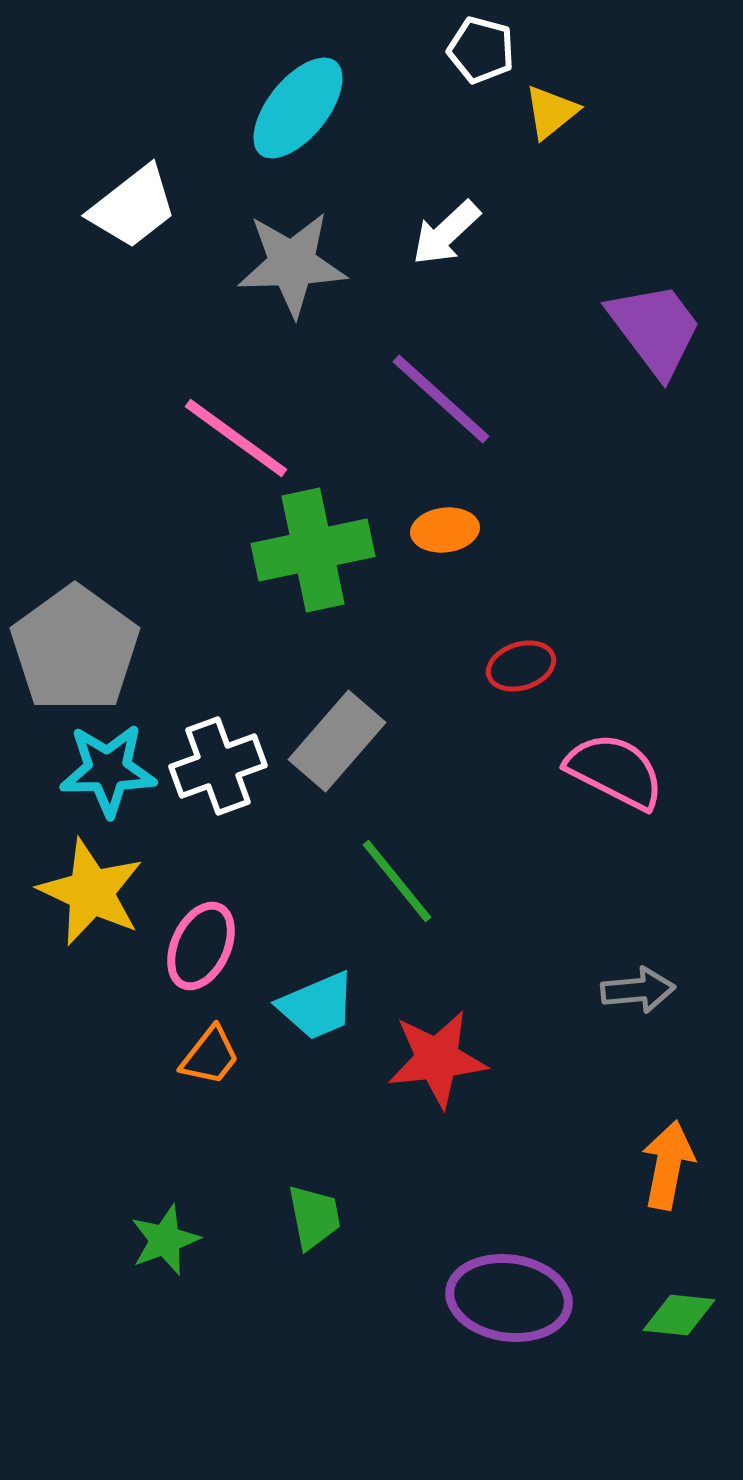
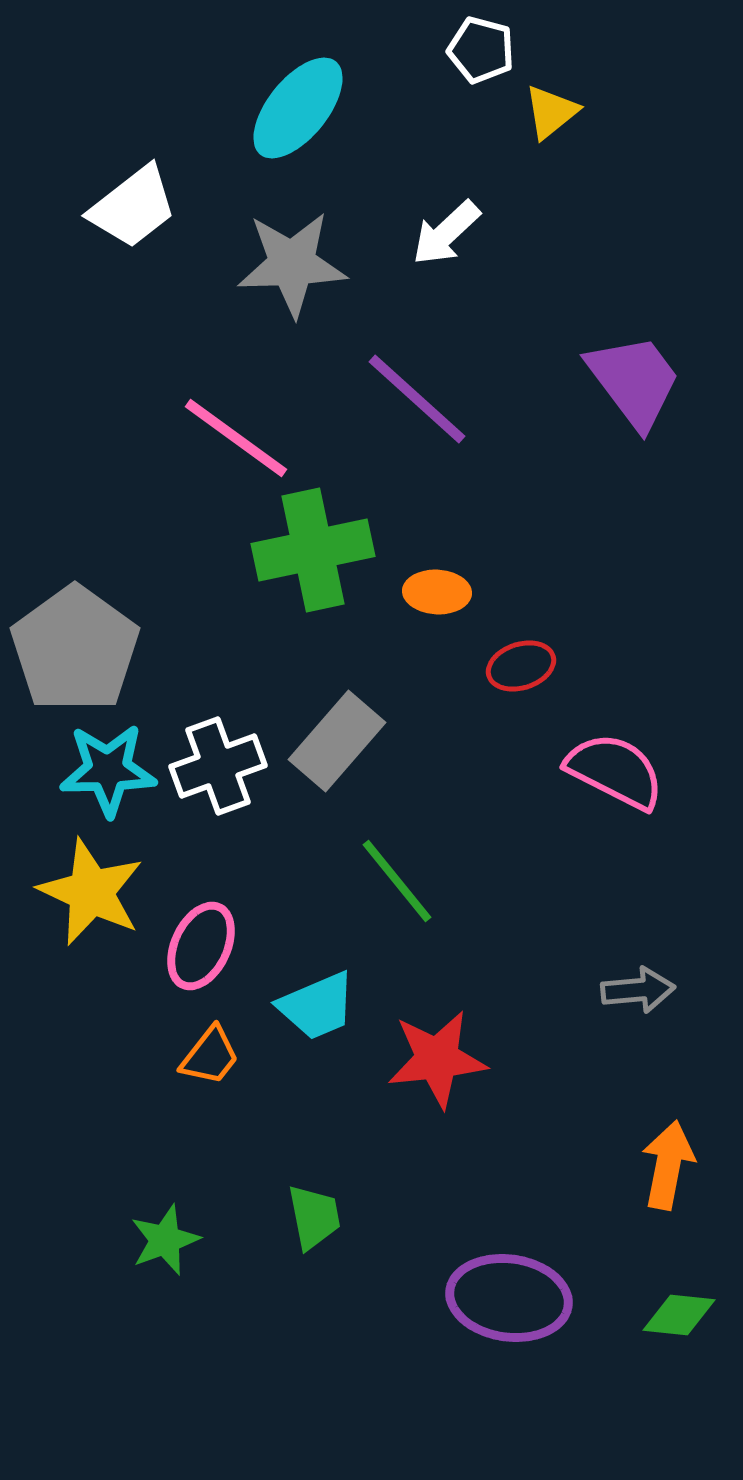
purple trapezoid: moved 21 px left, 52 px down
purple line: moved 24 px left
orange ellipse: moved 8 px left, 62 px down; rotated 10 degrees clockwise
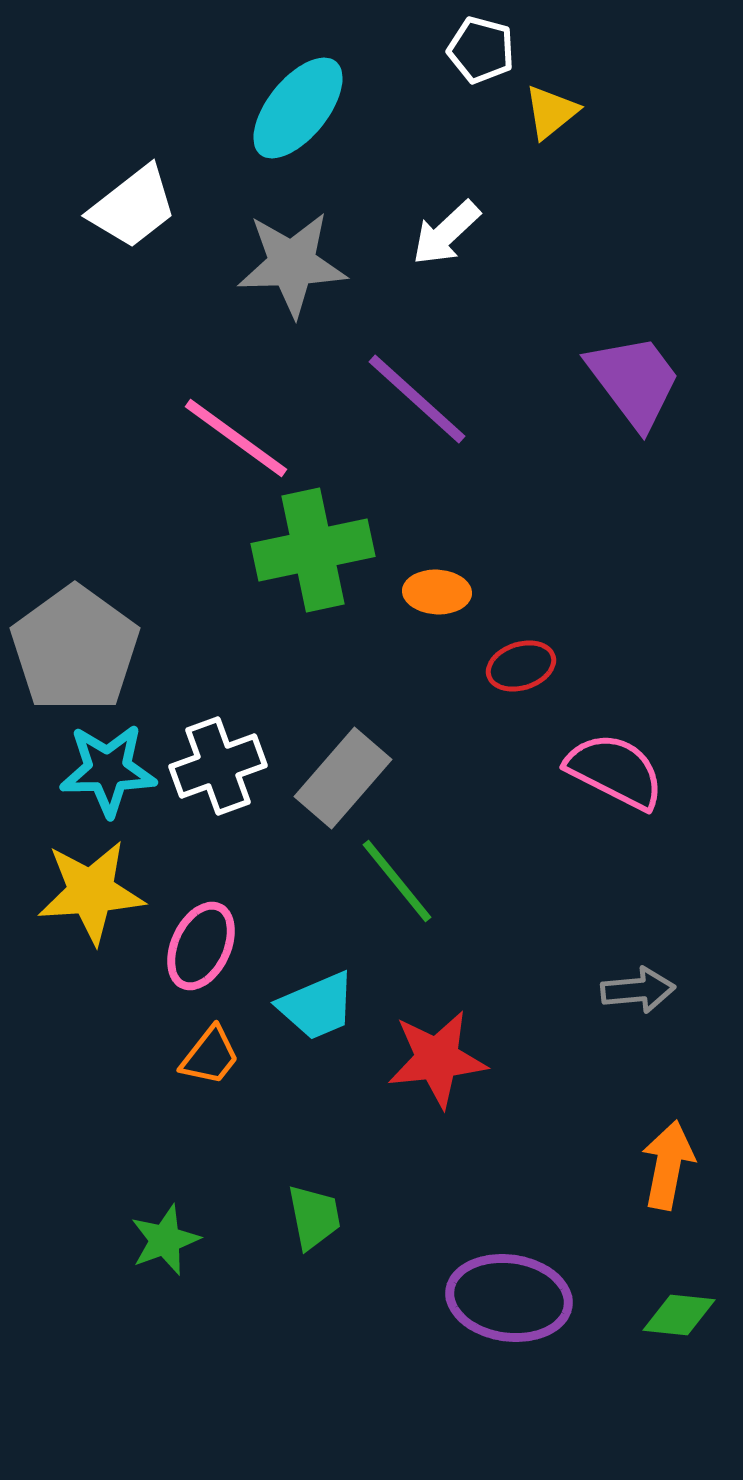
gray rectangle: moved 6 px right, 37 px down
yellow star: rotated 29 degrees counterclockwise
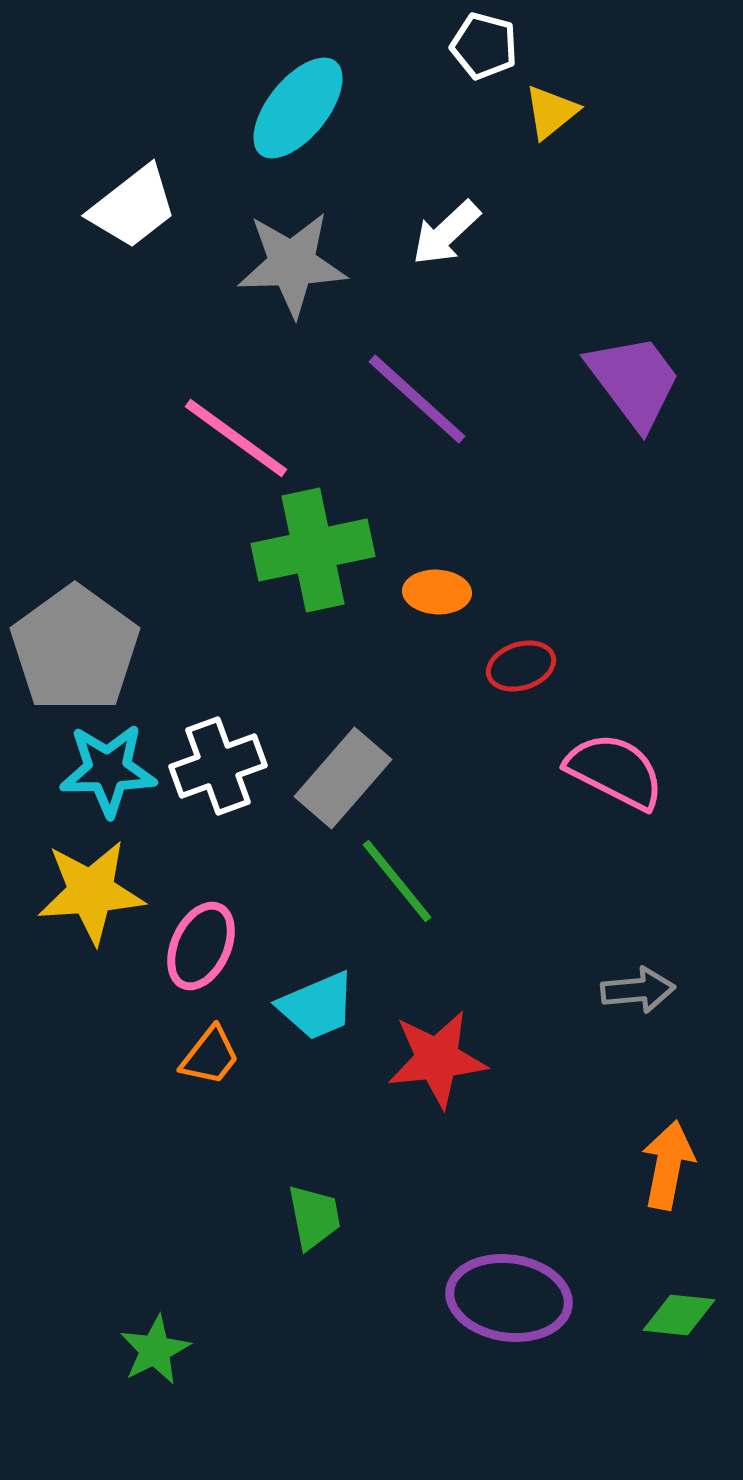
white pentagon: moved 3 px right, 4 px up
green star: moved 10 px left, 110 px down; rotated 6 degrees counterclockwise
